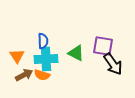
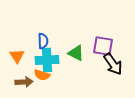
cyan cross: moved 1 px right, 1 px down
brown arrow: moved 7 px down; rotated 24 degrees clockwise
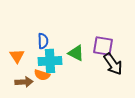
cyan cross: moved 3 px right, 1 px down
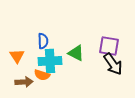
purple square: moved 6 px right
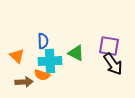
orange triangle: rotated 14 degrees counterclockwise
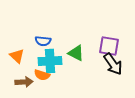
blue semicircle: rotated 98 degrees clockwise
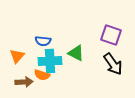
purple square: moved 2 px right, 11 px up; rotated 10 degrees clockwise
orange triangle: rotated 28 degrees clockwise
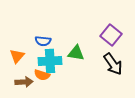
purple square: rotated 20 degrees clockwise
green triangle: rotated 18 degrees counterclockwise
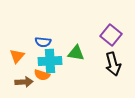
blue semicircle: moved 1 px down
black arrow: rotated 20 degrees clockwise
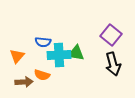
cyan cross: moved 9 px right, 6 px up
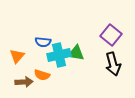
cyan cross: rotated 10 degrees counterclockwise
